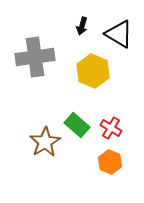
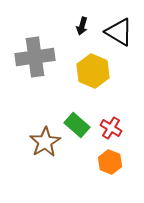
black triangle: moved 2 px up
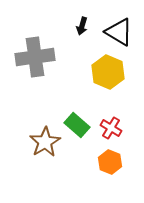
yellow hexagon: moved 15 px right, 1 px down
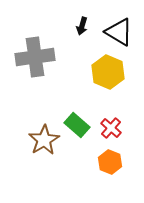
red cross: rotated 10 degrees clockwise
brown star: moved 1 px left, 2 px up
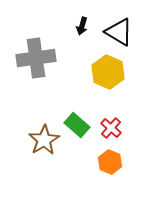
gray cross: moved 1 px right, 1 px down
